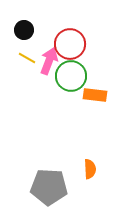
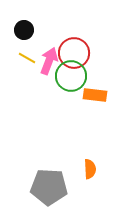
red circle: moved 4 px right, 9 px down
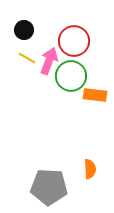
red circle: moved 12 px up
